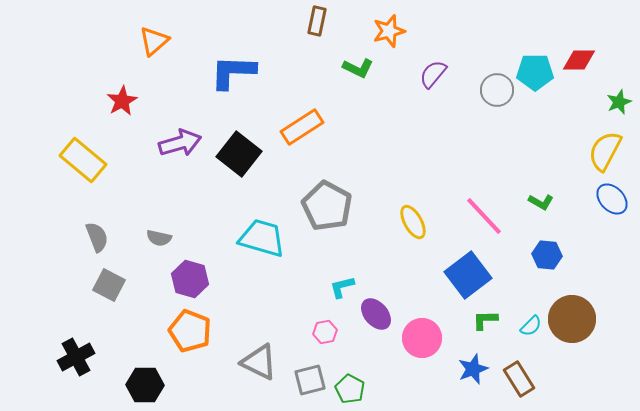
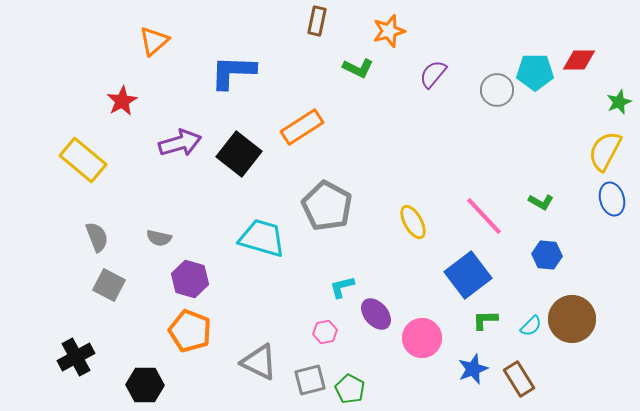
blue ellipse at (612, 199): rotated 28 degrees clockwise
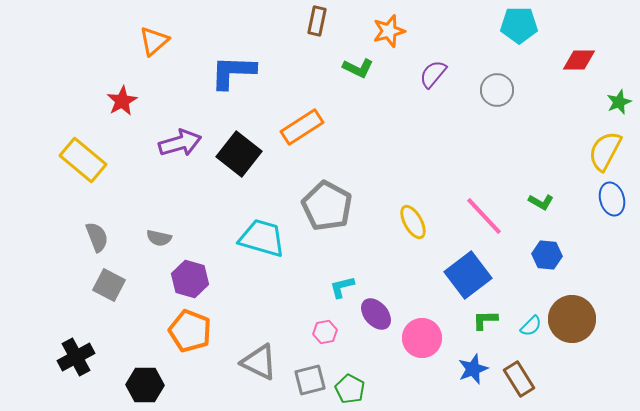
cyan pentagon at (535, 72): moved 16 px left, 47 px up
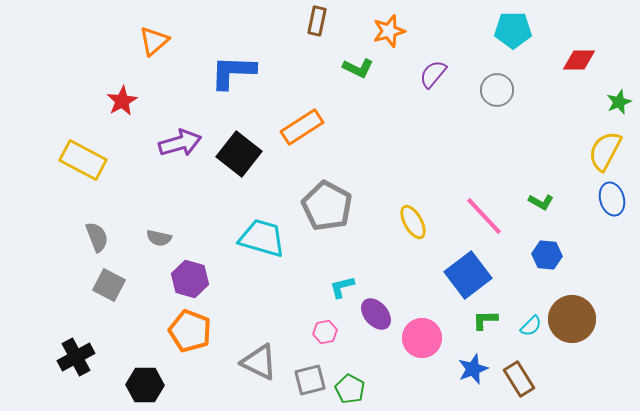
cyan pentagon at (519, 25): moved 6 px left, 5 px down
yellow rectangle at (83, 160): rotated 12 degrees counterclockwise
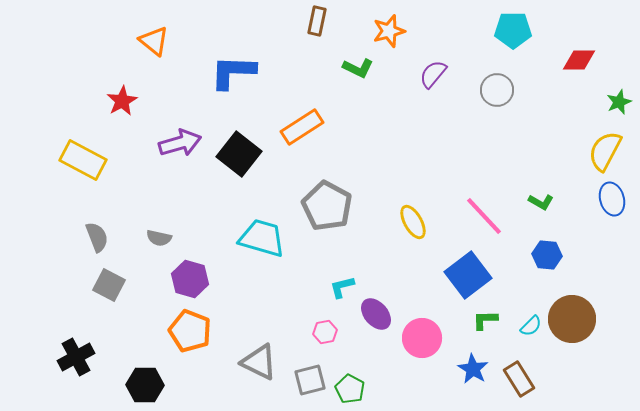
orange triangle at (154, 41): rotated 40 degrees counterclockwise
blue star at (473, 369): rotated 20 degrees counterclockwise
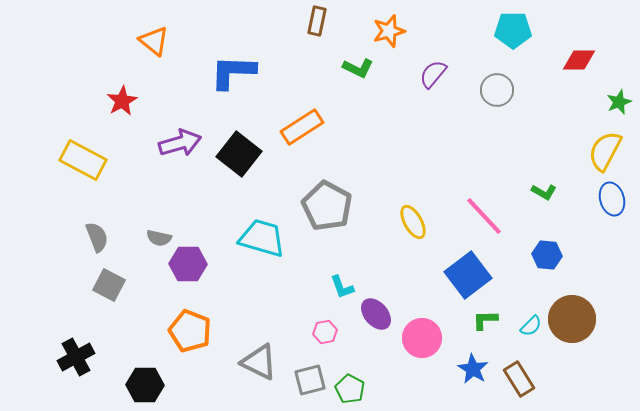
green L-shape at (541, 202): moved 3 px right, 10 px up
purple hexagon at (190, 279): moved 2 px left, 15 px up; rotated 15 degrees counterclockwise
cyan L-shape at (342, 287): rotated 96 degrees counterclockwise
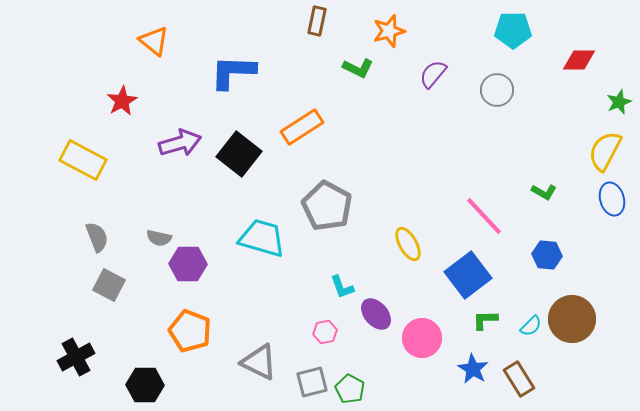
yellow ellipse at (413, 222): moved 5 px left, 22 px down
gray square at (310, 380): moved 2 px right, 2 px down
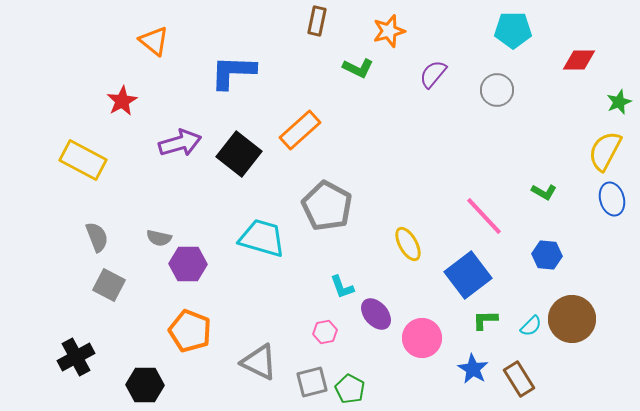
orange rectangle at (302, 127): moved 2 px left, 3 px down; rotated 9 degrees counterclockwise
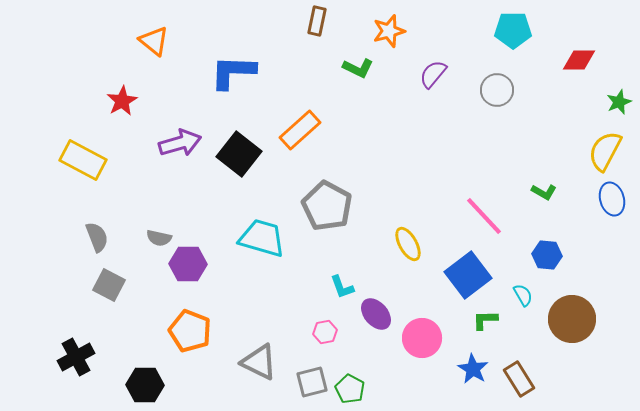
cyan semicircle at (531, 326): moved 8 px left, 31 px up; rotated 75 degrees counterclockwise
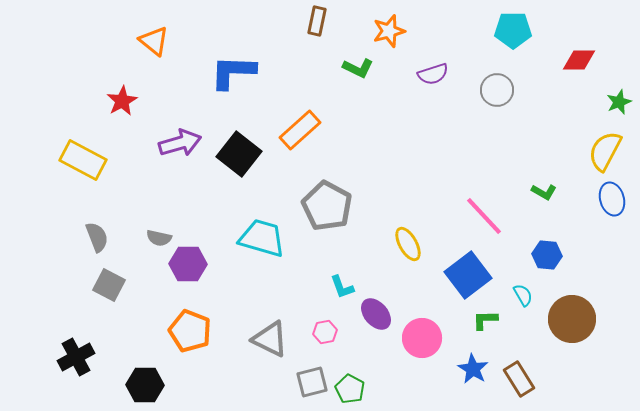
purple semicircle at (433, 74): rotated 148 degrees counterclockwise
gray triangle at (259, 362): moved 11 px right, 23 px up
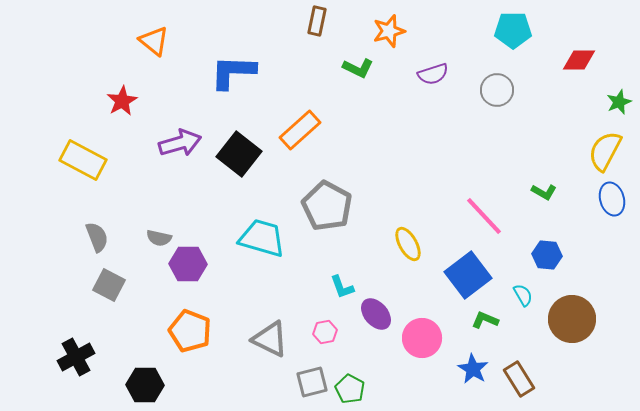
green L-shape at (485, 320): rotated 24 degrees clockwise
